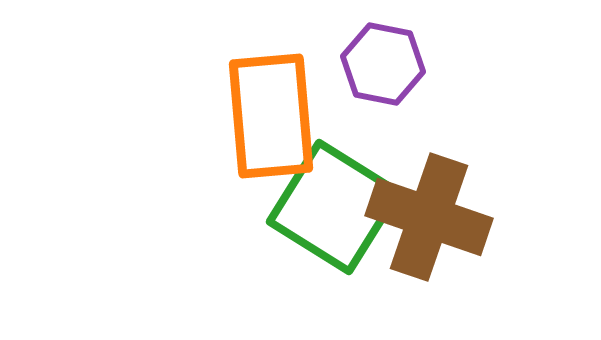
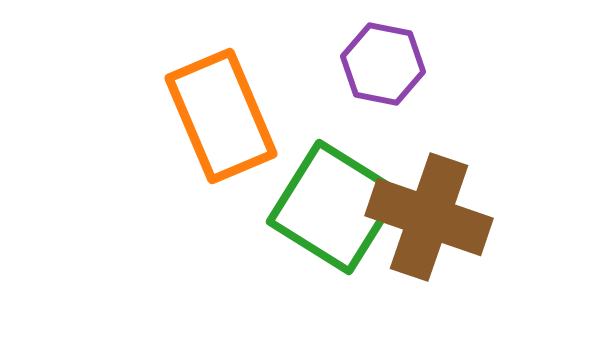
orange rectangle: moved 50 px left; rotated 18 degrees counterclockwise
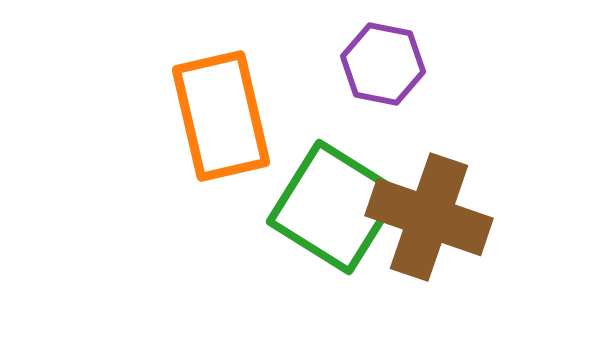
orange rectangle: rotated 10 degrees clockwise
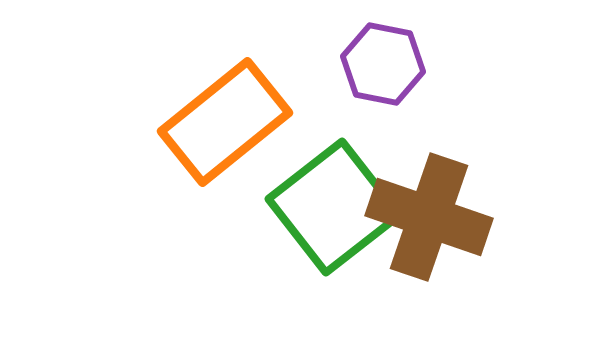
orange rectangle: moved 4 px right, 6 px down; rotated 64 degrees clockwise
green square: rotated 20 degrees clockwise
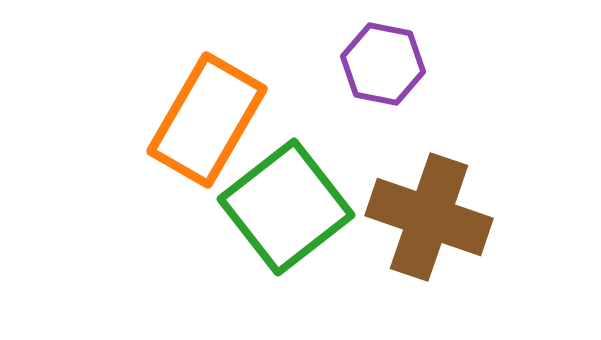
orange rectangle: moved 18 px left, 2 px up; rotated 21 degrees counterclockwise
green square: moved 48 px left
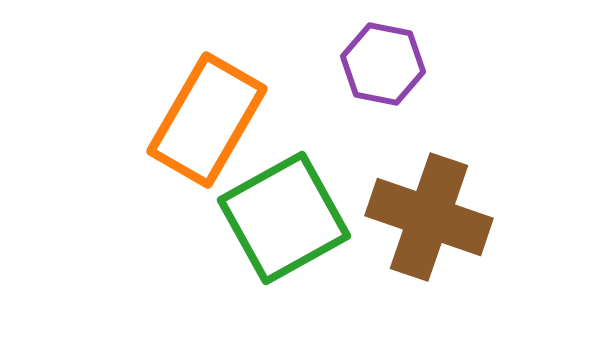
green square: moved 2 px left, 11 px down; rotated 9 degrees clockwise
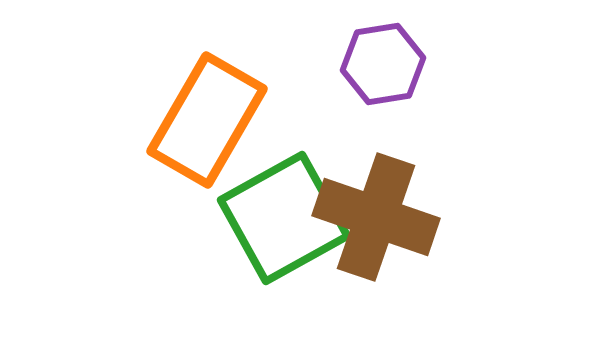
purple hexagon: rotated 20 degrees counterclockwise
brown cross: moved 53 px left
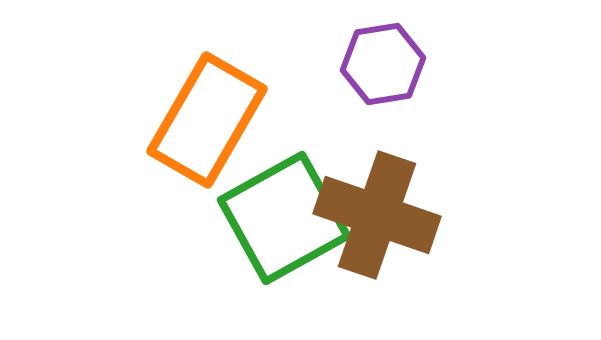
brown cross: moved 1 px right, 2 px up
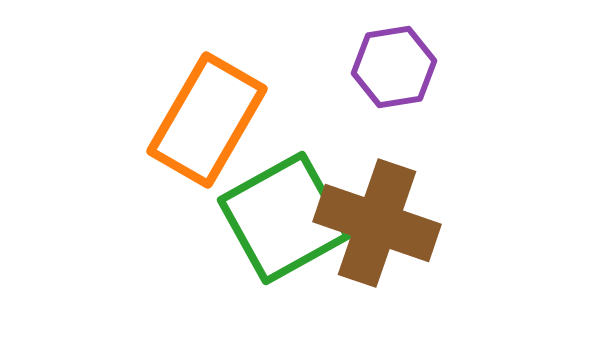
purple hexagon: moved 11 px right, 3 px down
brown cross: moved 8 px down
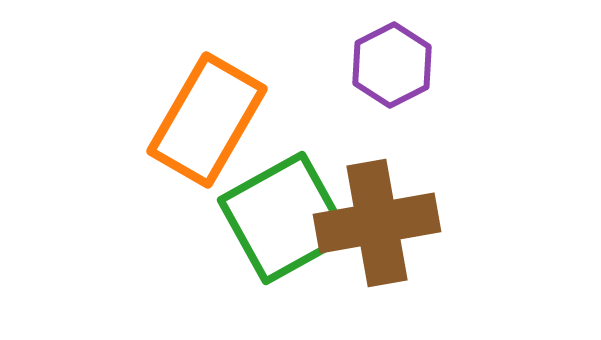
purple hexagon: moved 2 px left, 2 px up; rotated 18 degrees counterclockwise
brown cross: rotated 29 degrees counterclockwise
